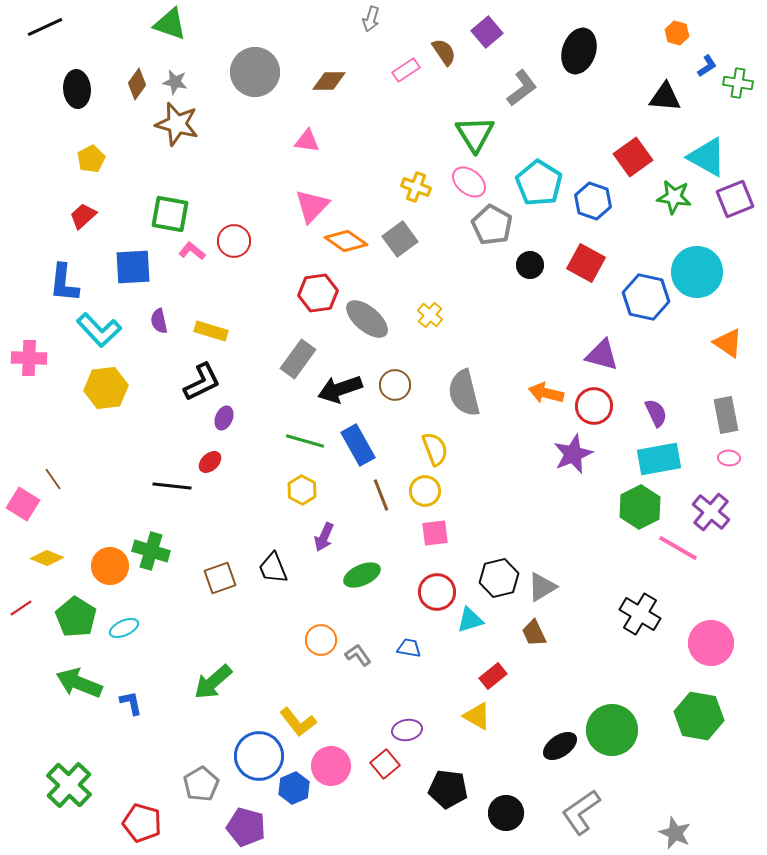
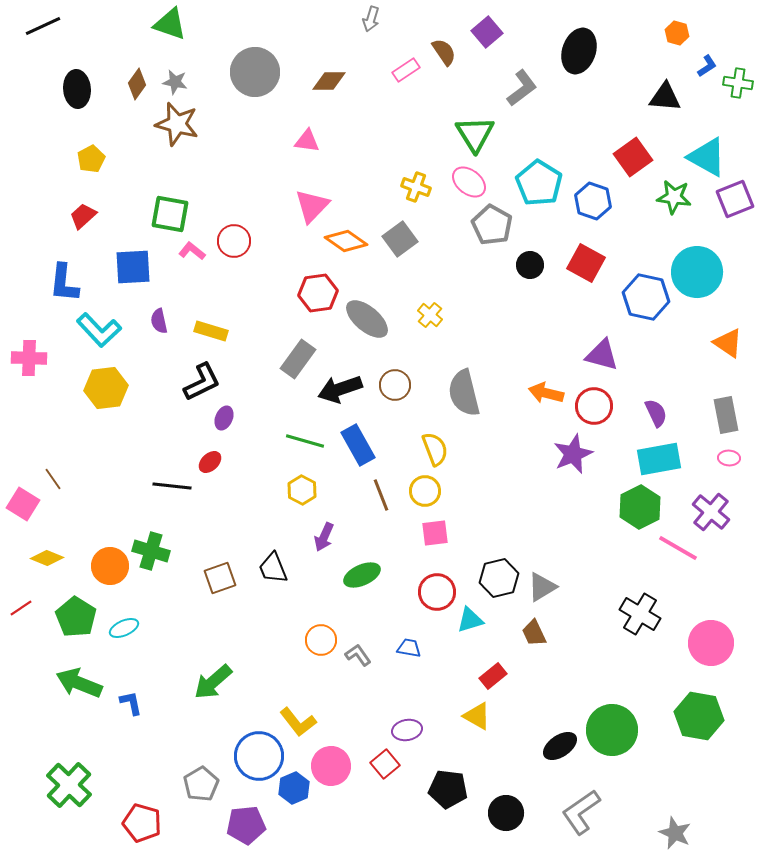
black line at (45, 27): moved 2 px left, 1 px up
purple pentagon at (246, 827): moved 2 px up; rotated 21 degrees counterclockwise
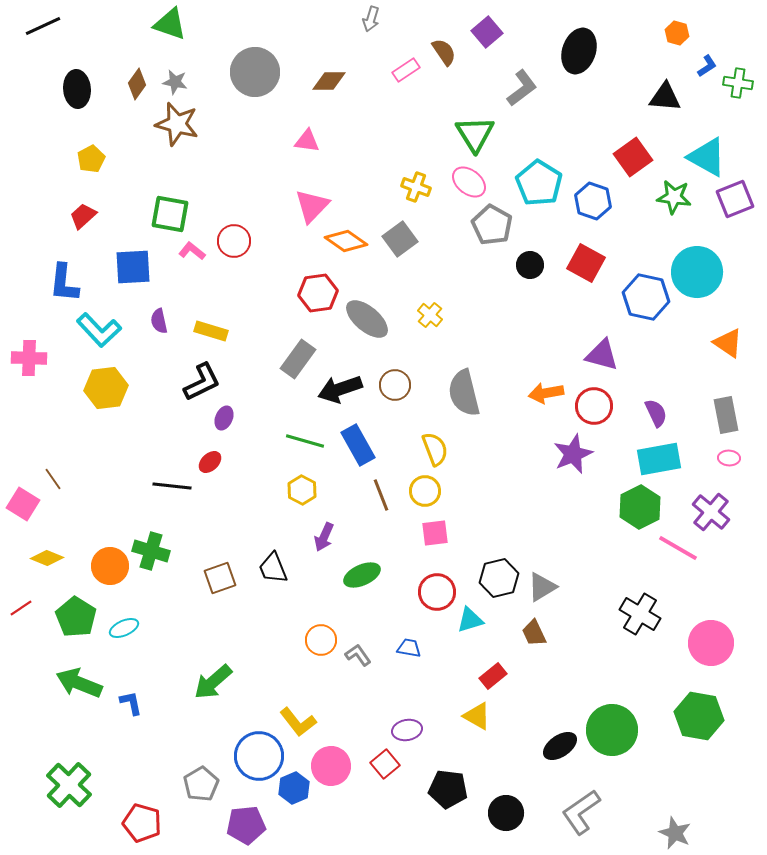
orange arrow at (546, 393): rotated 24 degrees counterclockwise
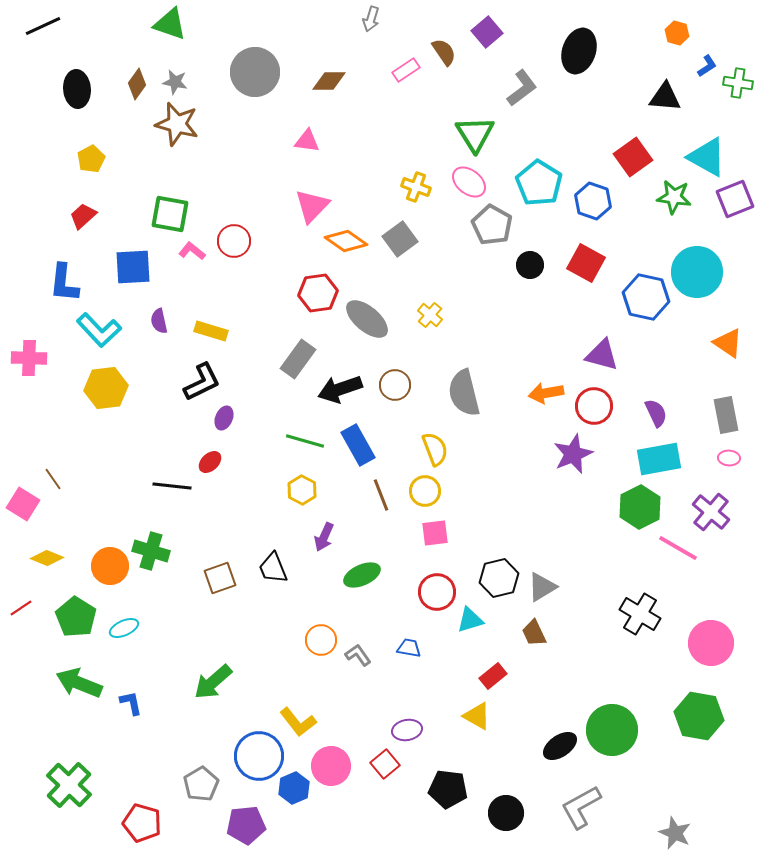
gray L-shape at (581, 812): moved 5 px up; rotated 6 degrees clockwise
